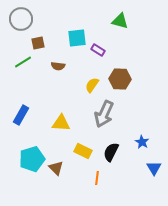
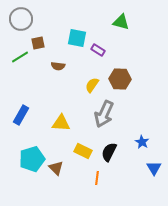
green triangle: moved 1 px right, 1 px down
cyan square: rotated 18 degrees clockwise
green line: moved 3 px left, 5 px up
black semicircle: moved 2 px left
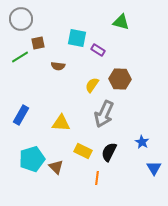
brown triangle: moved 1 px up
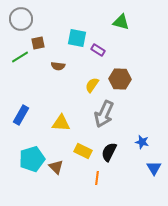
blue star: rotated 16 degrees counterclockwise
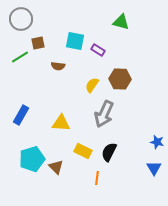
cyan square: moved 2 px left, 3 px down
blue star: moved 15 px right
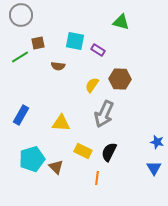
gray circle: moved 4 px up
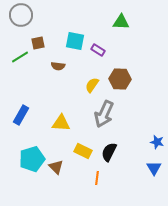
green triangle: rotated 12 degrees counterclockwise
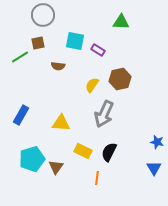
gray circle: moved 22 px right
brown hexagon: rotated 15 degrees counterclockwise
brown triangle: rotated 21 degrees clockwise
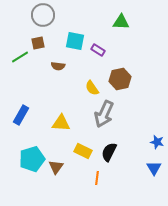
yellow semicircle: moved 3 px down; rotated 70 degrees counterclockwise
